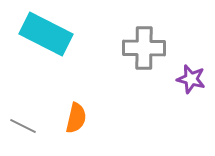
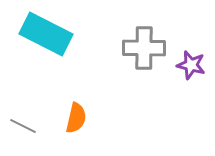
purple star: moved 14 px up
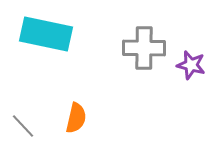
cyan rectangle: rotated 15 degrees counterclockwise
gray line: rotated 20 degrees clockwise
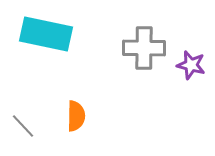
orange semicircle: moved 2 px up; rotated 12 degrees counterclockwise
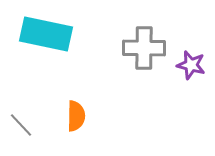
gray line: moved 2 px left, 1 px up
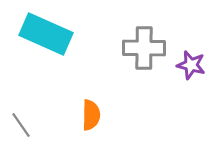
cyan rectangle: rotated 12 degrees clockwise
orange semicircle: moved 15 px right, 1 px up
gray line: rotated 8 degrees clockwise
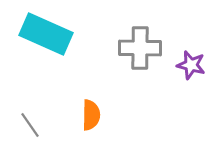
gray cross: moved 4 px left
gray line: moved 9 px right
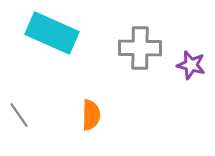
cyan rectangle: moved 6 px right, 1 px up
gray line: moved 11 px left, 10 px up
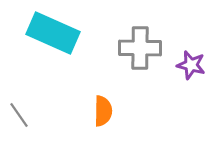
cyan rectangle: moved 1 px right
orange semicircle: moved 12 px right, 4 px up
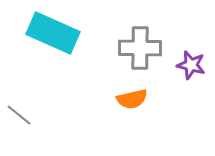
orange semicircle: moved 29 px right, 12 px up; rotated 76 degrees clockwise
gray line: rotated 16 degrees counterclockwise
